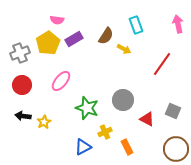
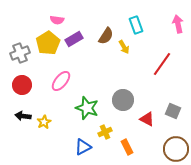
yellow arrow: moved 2 px up; rotated 32 degrees clockwise
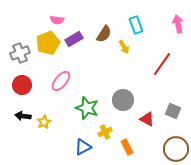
brown semicircle: moved 2 px left, 2 px up
yellow pentagon: rotated 10 degrees clockwise
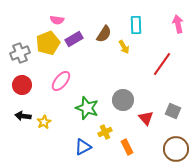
cyan rectangle: rotated 18 degrees clockwise
red triangle: moved 1 px left, 1 px up; rotated 21 degrees clockwise
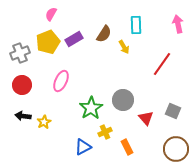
pink semicircle: moved 6 px left, 6 px up; rotated 112 degrees clockwise
yellow pentagon: moved 1 px up
pink ellipse: rotated 15 degrees counterclockwise
green star: moved 4 px right; rotated 20 degrees clockwise
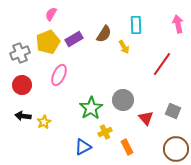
pink ellipse: moved 2 px left, 6 px up
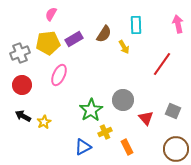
yellow pentagon: moved 1 px down; rotated 15 degrees clockwise
green star: moved 2 px down
black arrow: rotated 21 degrees clockwise
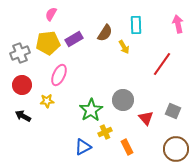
brown semicircle: moved 1 px right, 1 px up
yellow star: moved 3 px right, 21 px up; rotated 24 degrees clockwise
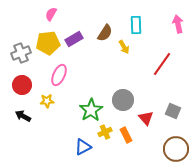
gray cross: moved 1 px right
orange rectangle: moved 1 px left, 12 px up
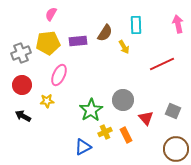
purple rectangle: moved 4 px right, 2 px down; rotated 24 degrees clockwise
red line: rotated 30 degrees clockwise
